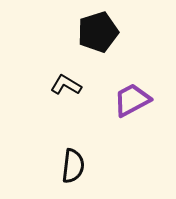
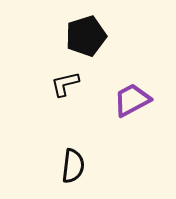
black pentagon: moved 12 px left, 4 px down
black L-shape: moved 1 px left, 1 px up; rotated 44 degrees counterclockwise
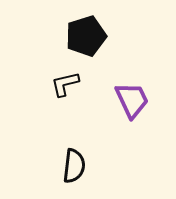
purple trapezoid: rotated 93 degrees clockwise
black semicircle: moved 1 px right
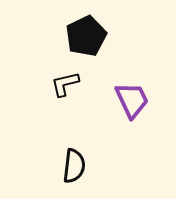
black pentagon: rotated 9 degrees counterclockwise
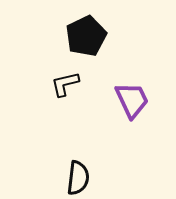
black semicircle: moved 4 px right, 12 px down
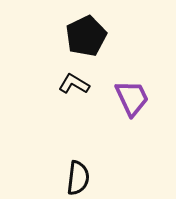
black L-shape: moved 9 px right; rotated 44 degrees clockwise
purple trapezoid: moved 2 px up
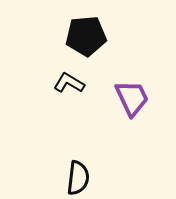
black pentagon: rotated 21 degrees clockwise
black L-shape: moved 5 px left, 1 px up
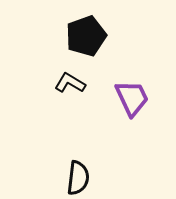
black pentagon: rotated 15 degrees counterclockwise
black L-shape: moved 1 px right
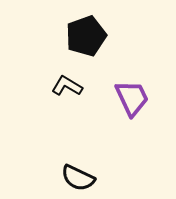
black L-shape: moved 3 px left, 3 px down
black semicircle: rotated 108 degrees clockwise
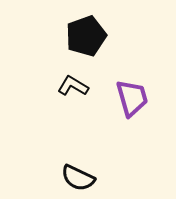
black L-shape: moved 6 px right
purple trapezoid: rotated 9 degrees clockwise
